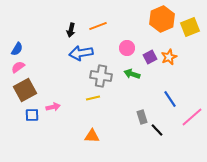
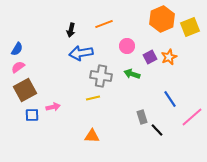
orange line: moved 6 px right, 2 px up
pink circle: moved 2 px up
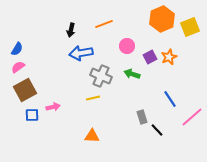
gray cross: rotated 15 degrees clockwise
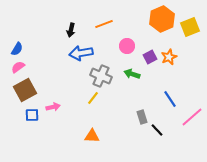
yellow line: rotated 40 degrees counterclockwise
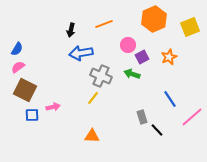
orange hexagon: moved 8 px left
pink circle: moved 1 px right, 1 px up
purple square: moved 8 px left
brown square: rotated 35 degrees counterclockwise
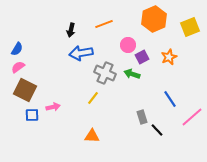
gray cross: moved 4 px right, 3 px up
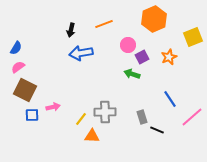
yellow square: moved 3 px right, 10 px down
blue semicircle: moved 1 px left, 1 px up
gray cross: moved 39 px down; rotated 25 degrees counterclockwise
yellow line: moved 12 px left, 21 px down
black line: rotated 24 degrees counterclockwise
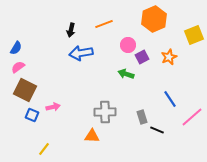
yellow square: moved 1 px right, 2 px up
green arrow: moved 6 px left
blue square: rotated 24 degrees clockwise
yellow line: moved 37 px left, 30 px down
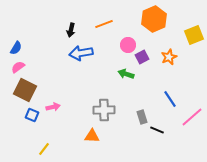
gray cross: moved 1 px left, 2 px up
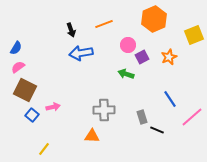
black arrow: rotated 32 degrees counterclockwise
blue square: rotated 16 degrees clockwise
